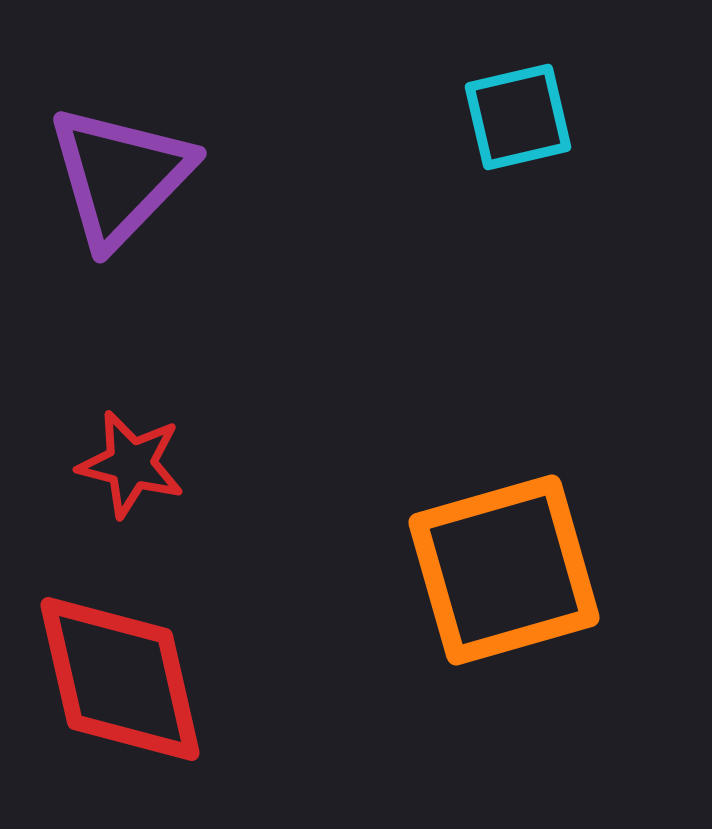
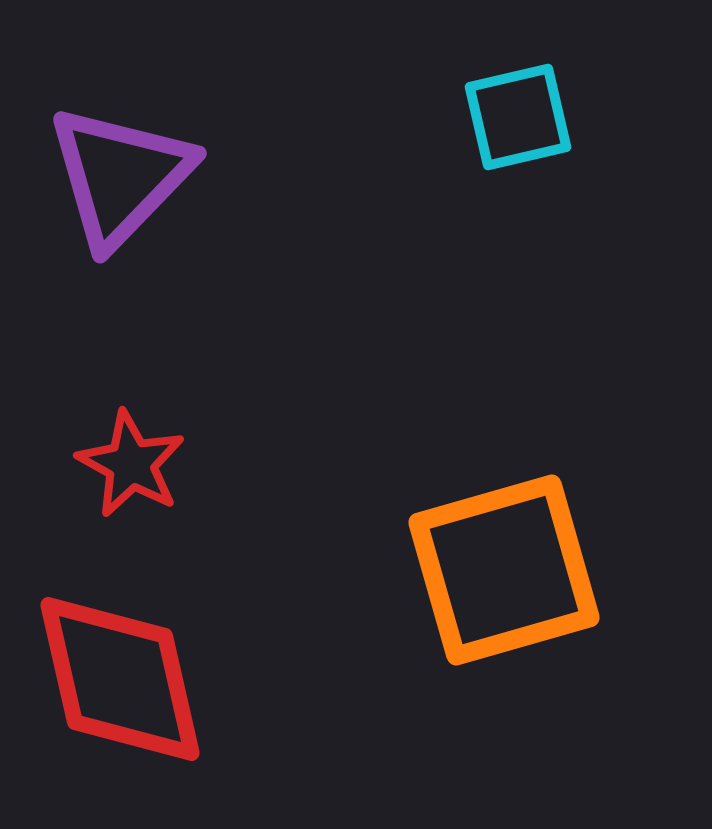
red star: rotated 15 degrees clockwise
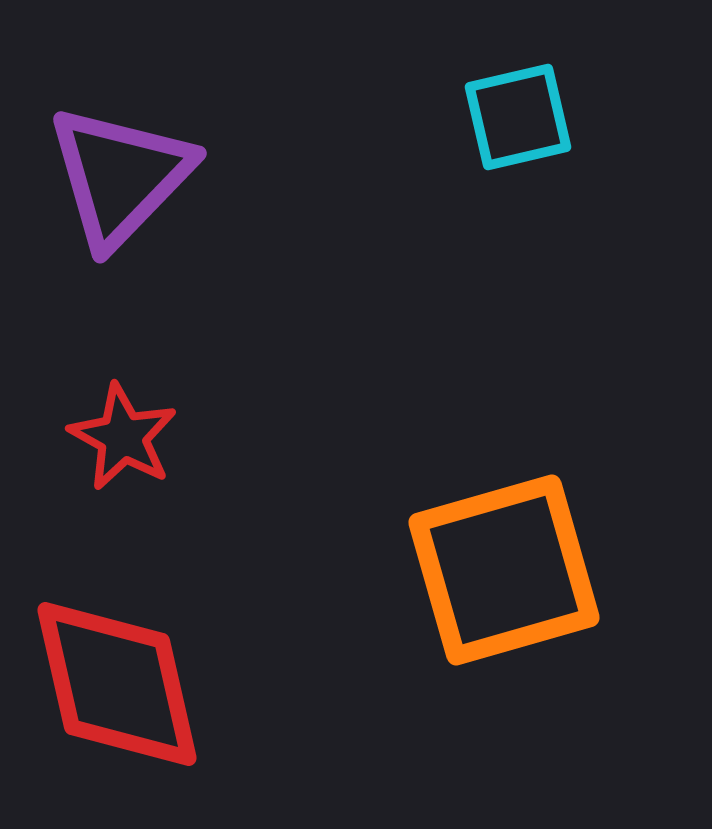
red star: moved 8 px left, 27 px up
red diamond: moved 3 px left, 5 px down
